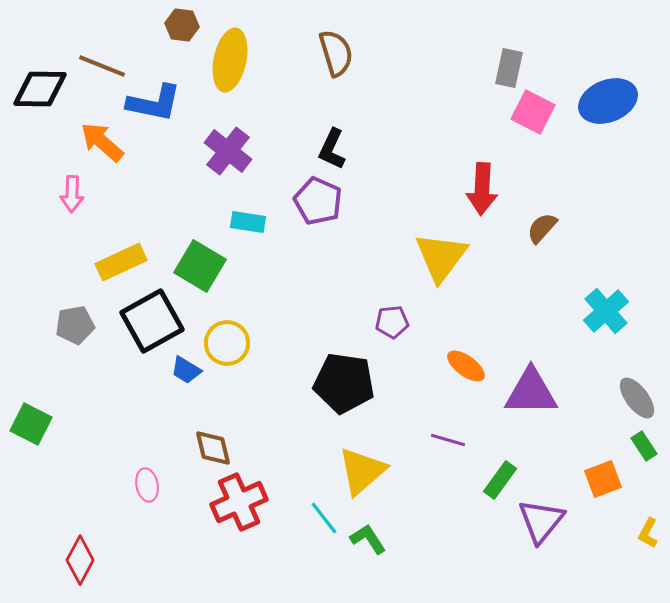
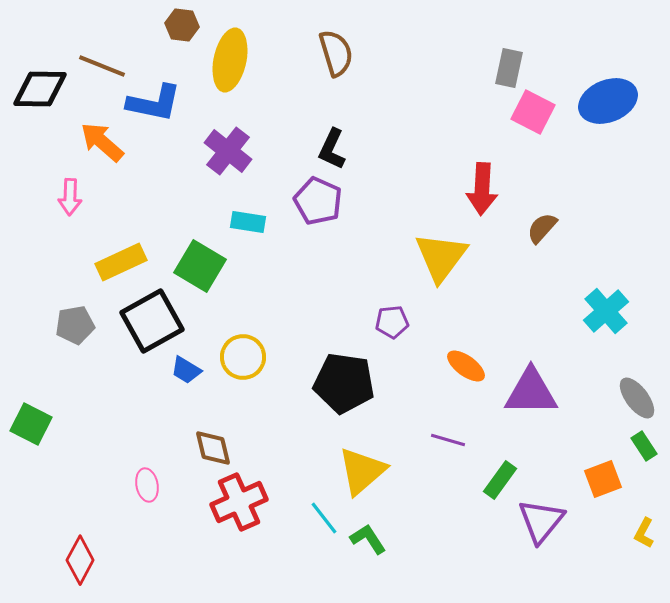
pink arrow at (72, 194): moved 2 px left, 3 px down
yellow circle at (227, 343): moved 16 px right, 14 px down
yellow L-shape at (648, 533): moved 4 px left
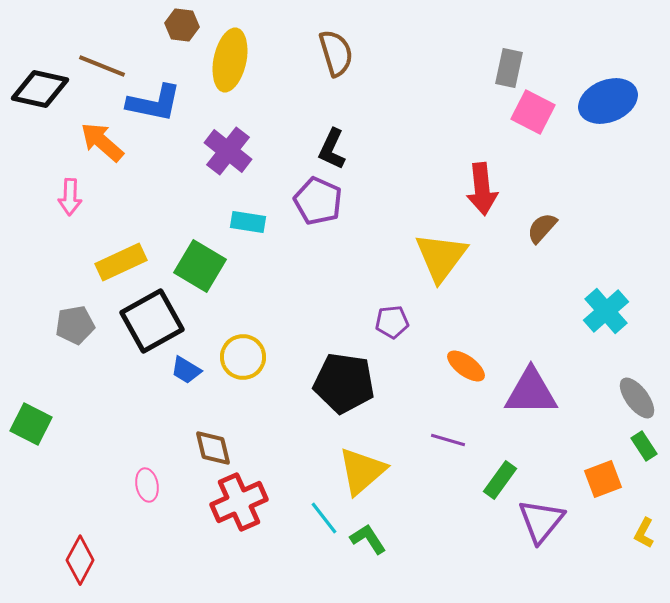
black diamond at (40, 89): rotated 12 degrees clockwise
red arrow at (482, 189): rotated 9 degrees counterclockwise
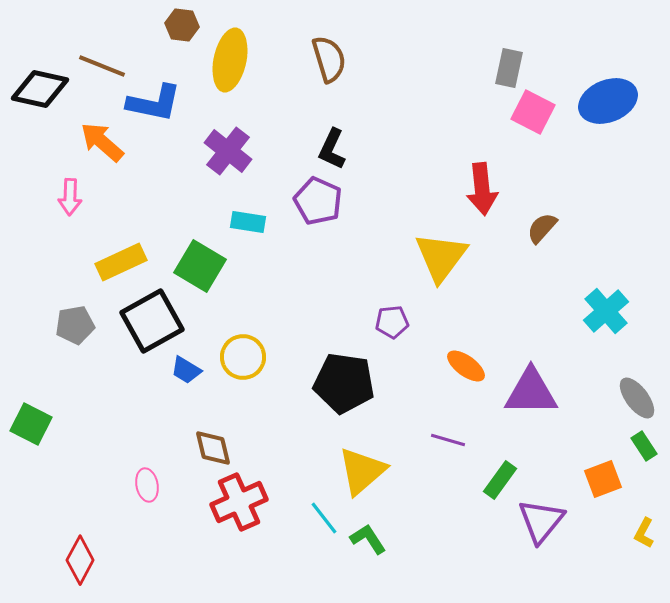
brown semicircle at (336, 53): moved 7 px left, 6 px down
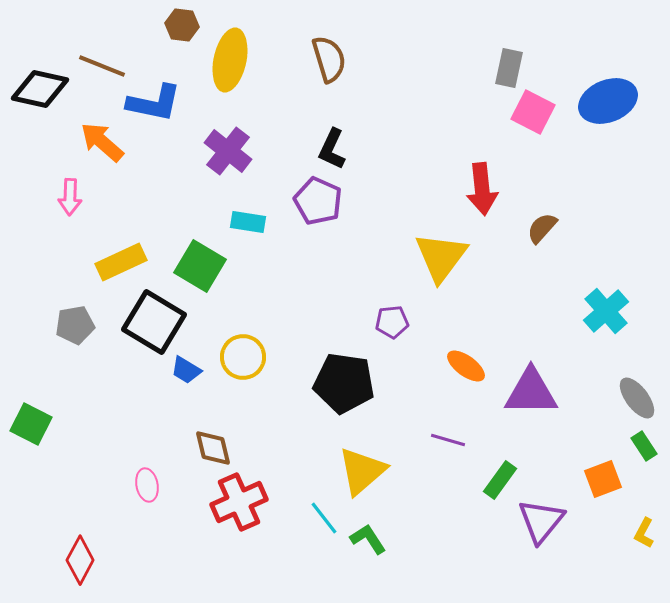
black square at (152, 321): moved 2 px right, 1 px down; rotated 30 degrees counterclockwise
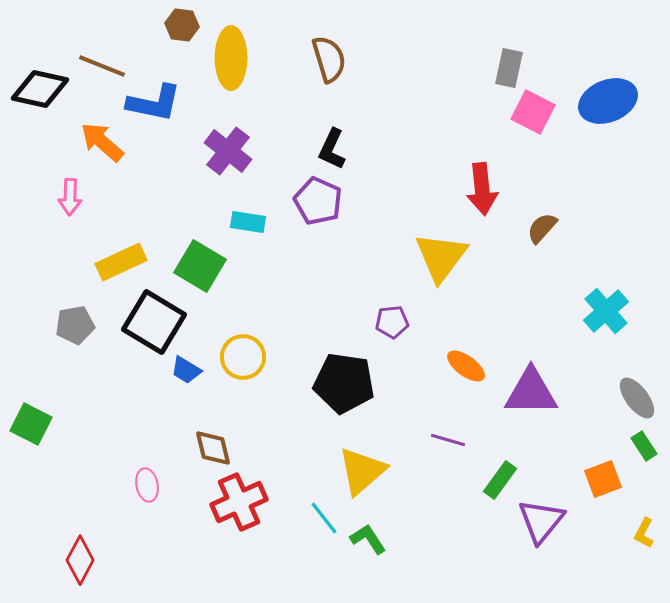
yellow ellipse at (230, 60): moved 1 px right, 2 px up; rotated 12 degrees counterclockwise
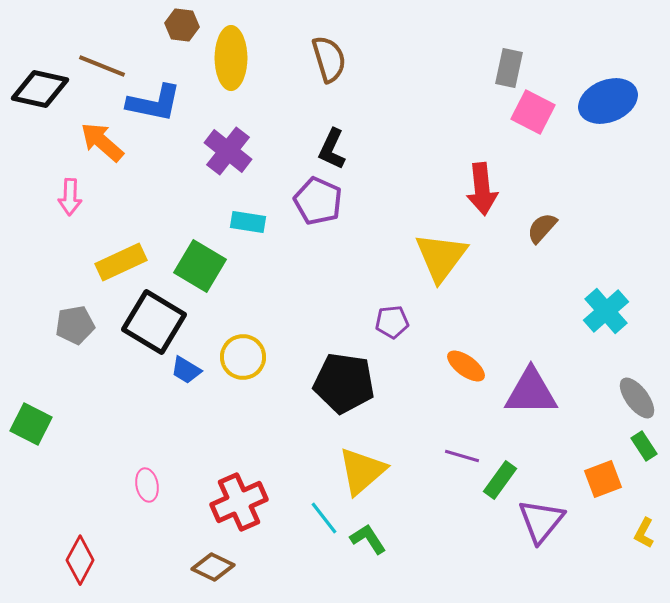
purple line at (448, 440): moved 14 px right, 16 px down
brown diamond at (213, 448): moved 119 px down; rotated 51 degrees counterclockwise
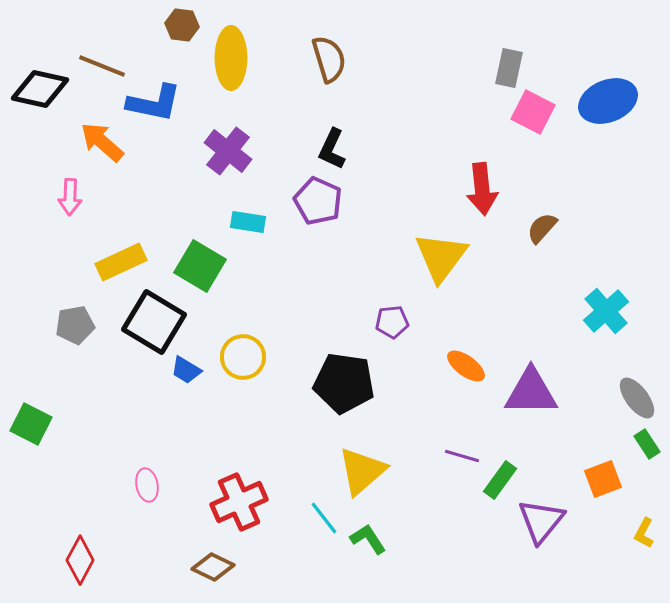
green rectangle at (644, 446): moved 3 px right, 2 px up
